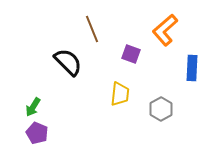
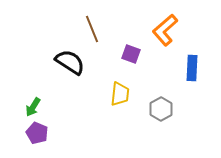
black semicircle: moved 2 px right; rotated 12 degrees counterclockwise
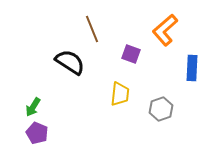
gray hexagon: rotated 10 degrees clockwise
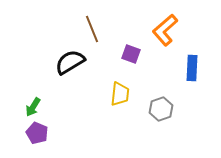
black semicircle: rotated 64 degrees counterclockwise
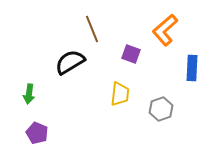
green arrow: moved 4 px left, 13 px up; rotated 24 degrees counterclockwise
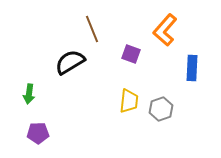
orange L-shape: rotated 8 degrees counterclockwise
yellow trapezoid: moved 9 px right, 7 px down
purple pentagon: moved 1 px right; rotated 25 degrees counterclockwise
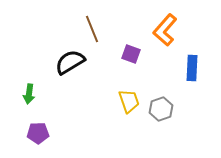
yellow trapezoid: rotated 25 degrees counterclockwise
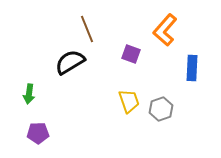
brown line: moved 5 px left
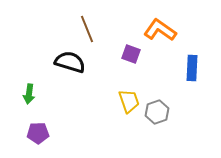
orange L-shape: moved 5 px left; rotated 84 degrees clockwise
black semicircle: rotated 48 degrees clockwise
gray hexagon: moved 4 px left, 3 px down
